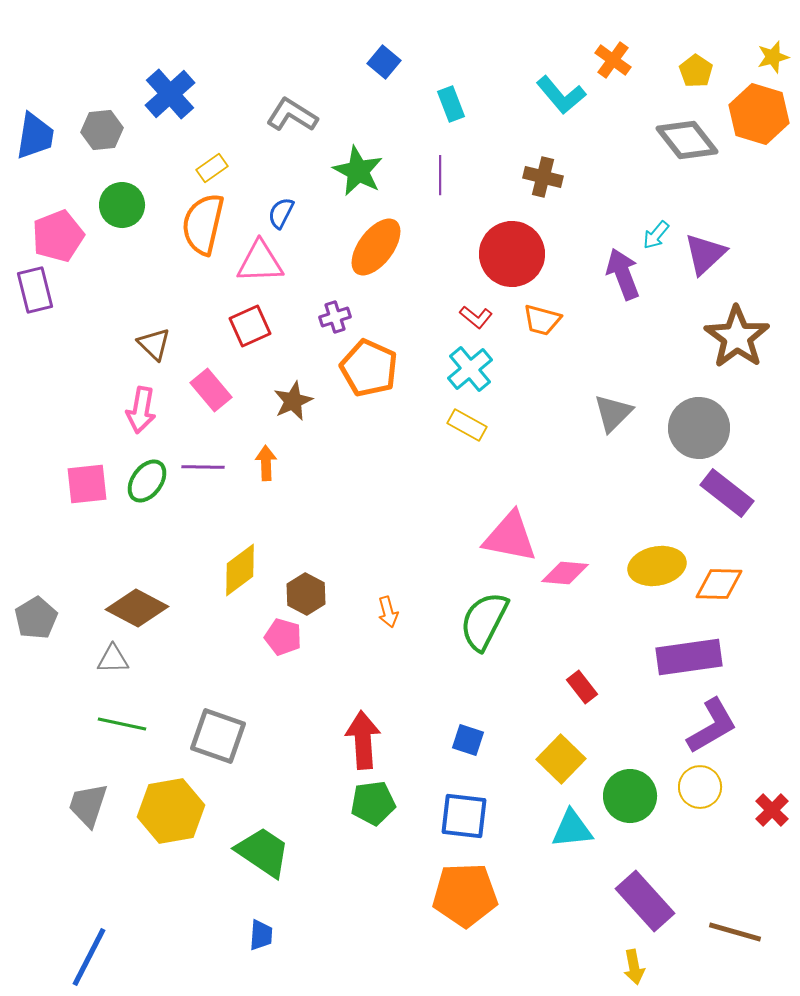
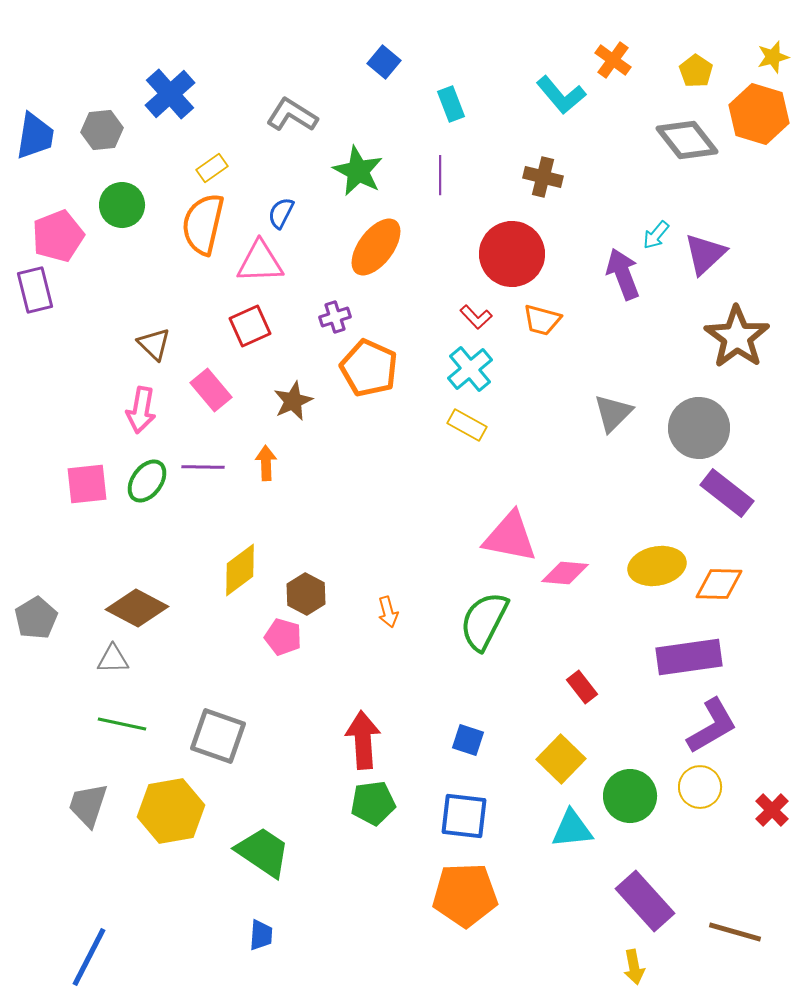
red L-shape at (476, 317): rotated 8 degrees clockwise
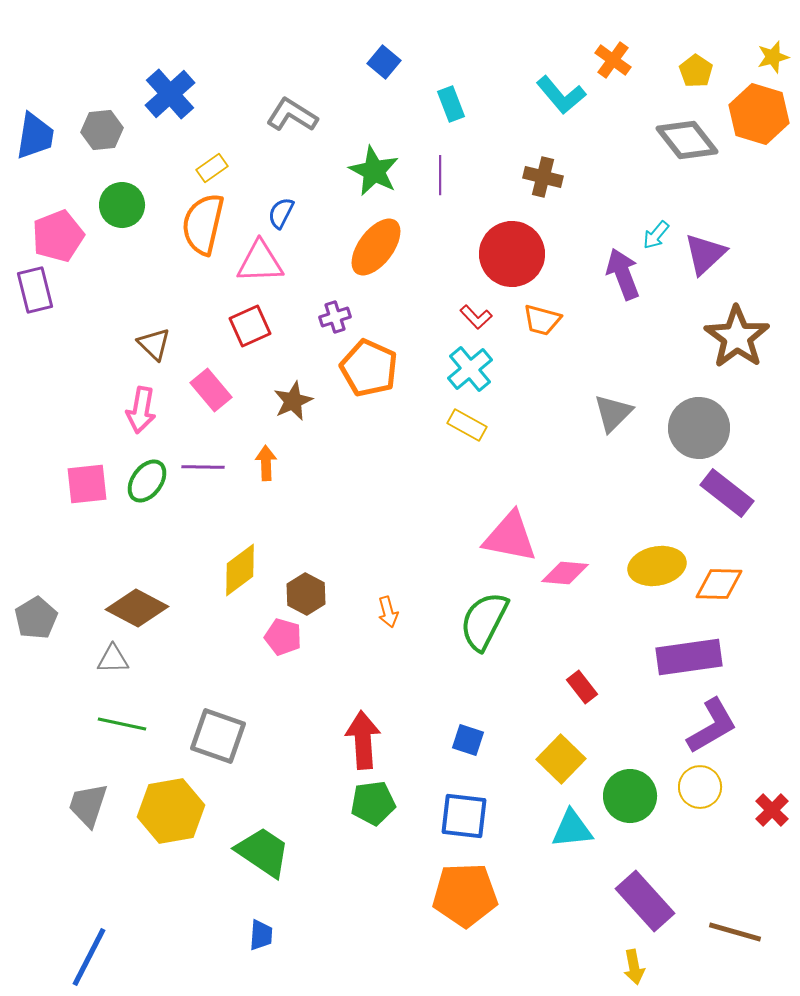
green star at (358, 171): moved 16 px right
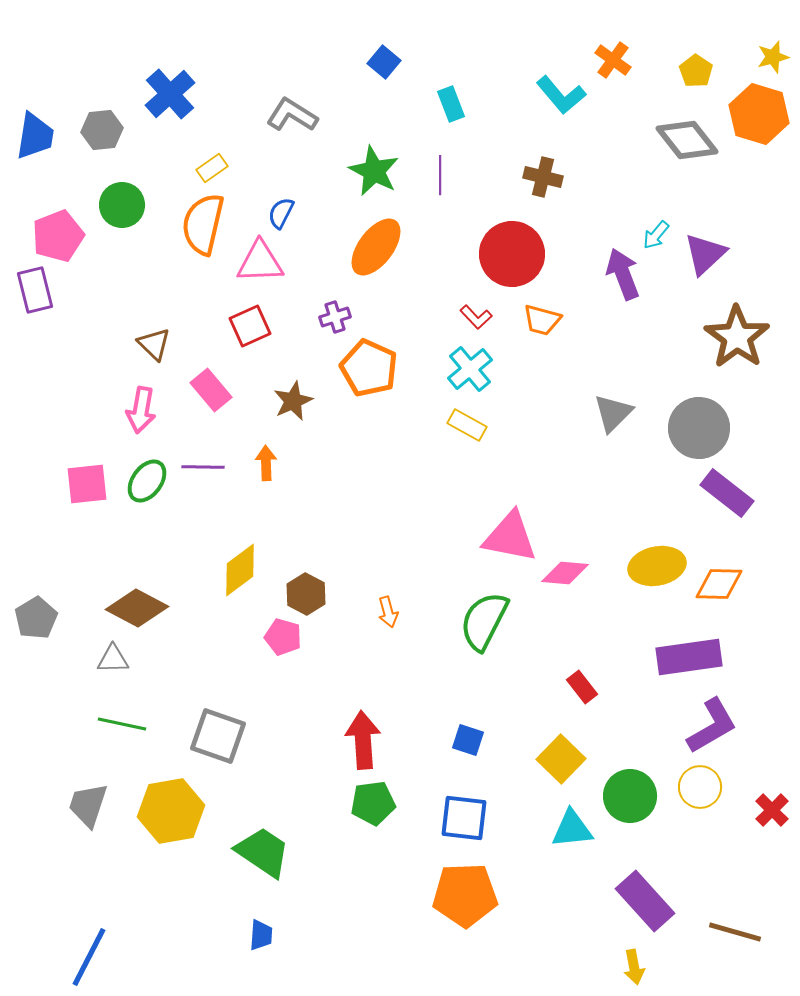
blue square at (464, 816): moved 2 px down
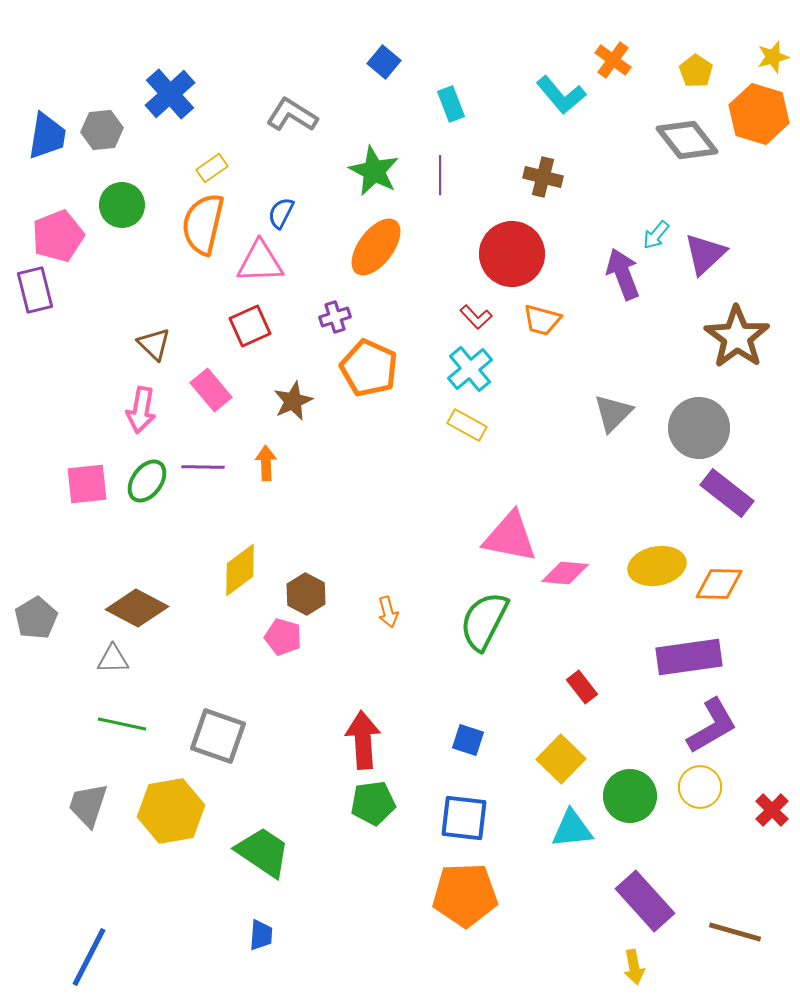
blue trapezoid at (35, 136): moved 12 px right
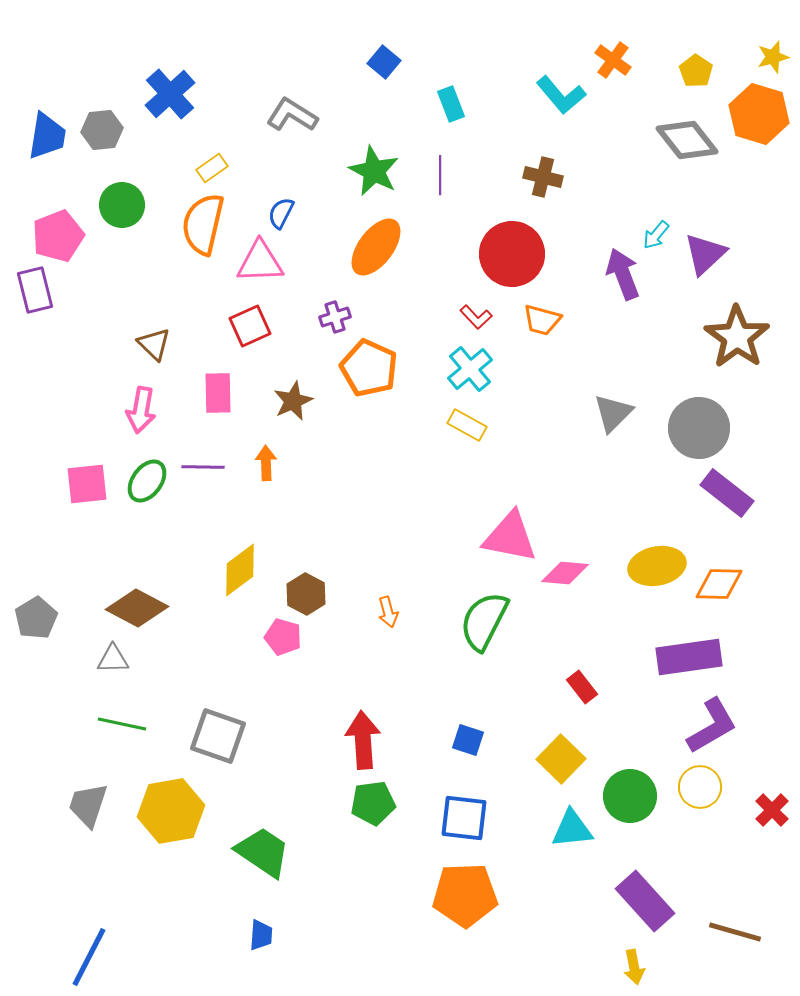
pink rectangle at (211, 390): moved 7 px right, 3 px down; rotated 39 degrees clockwise
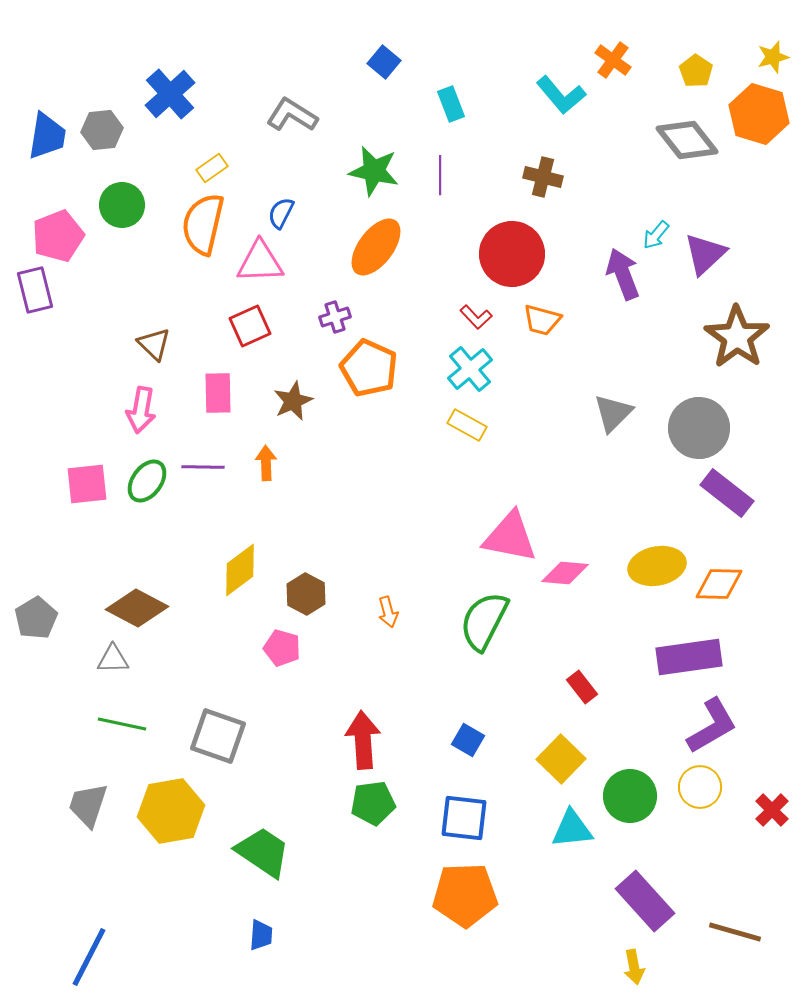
green star at (374, 171): rotated 15 degrees counterclockwise
pink pentagon at (283, 637): moved 1 px left, 11 px down
blue square at (468, 740): rotated 12 degrees clockwise
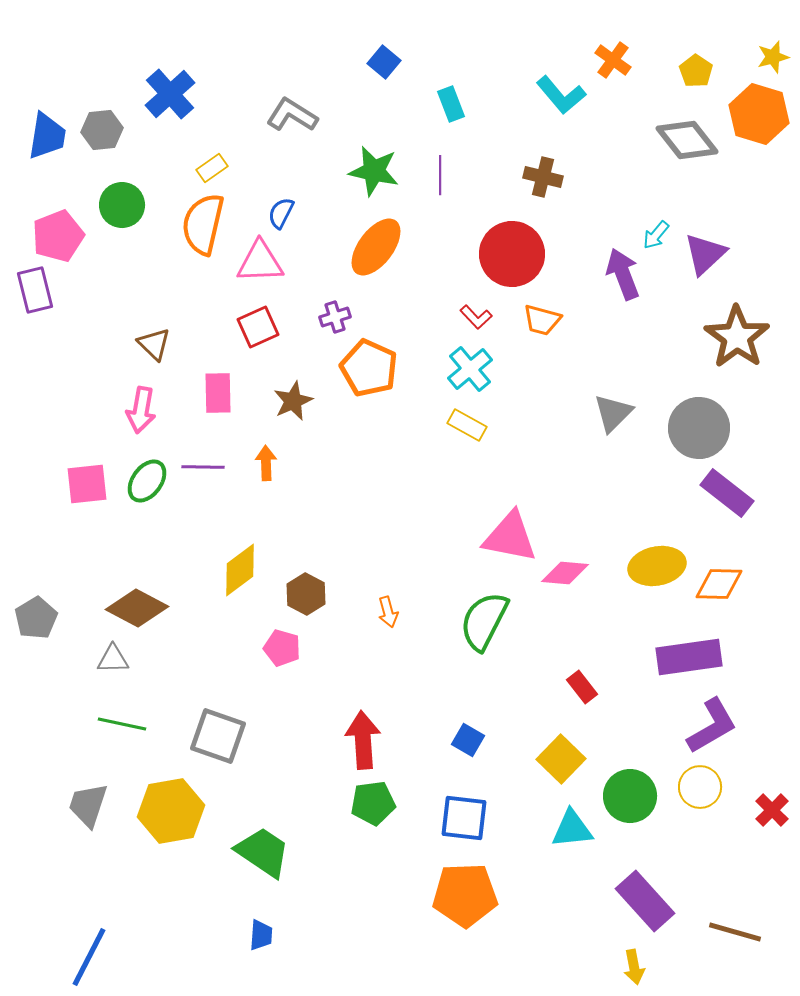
red square at (250, 326): moved 8 px right, 1 px down
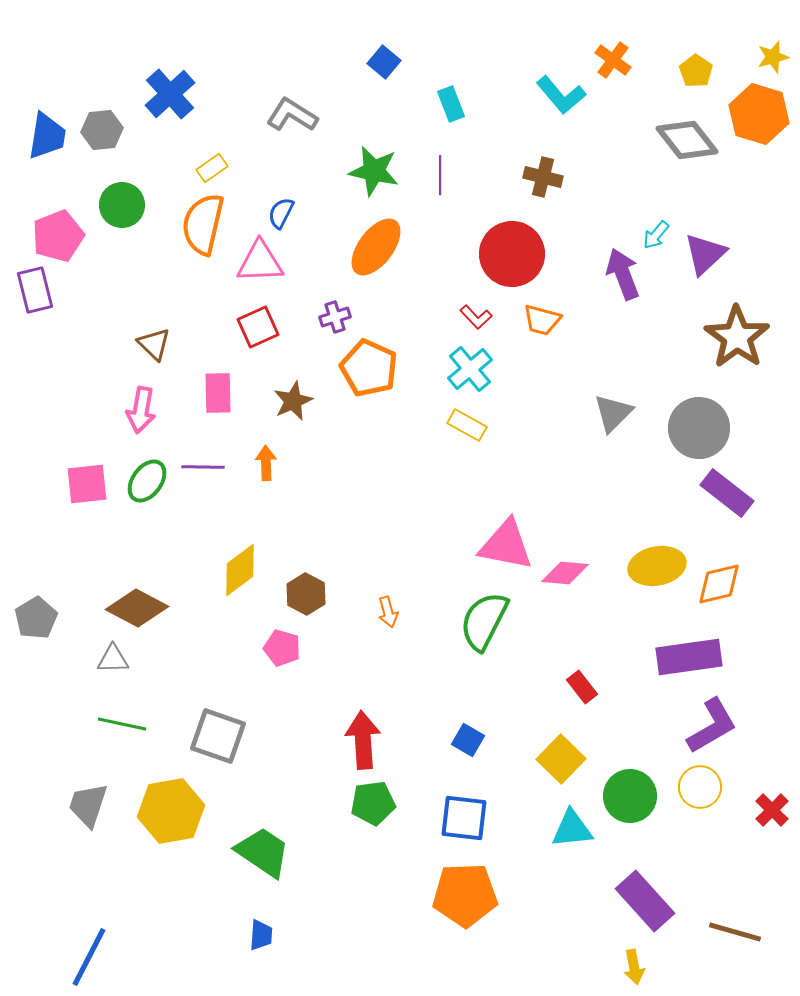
pink triangle at (510, 537): moved 4 px left, 8 px down
orange diamond at (719, 584): rotated 15 degrees counterclockwise
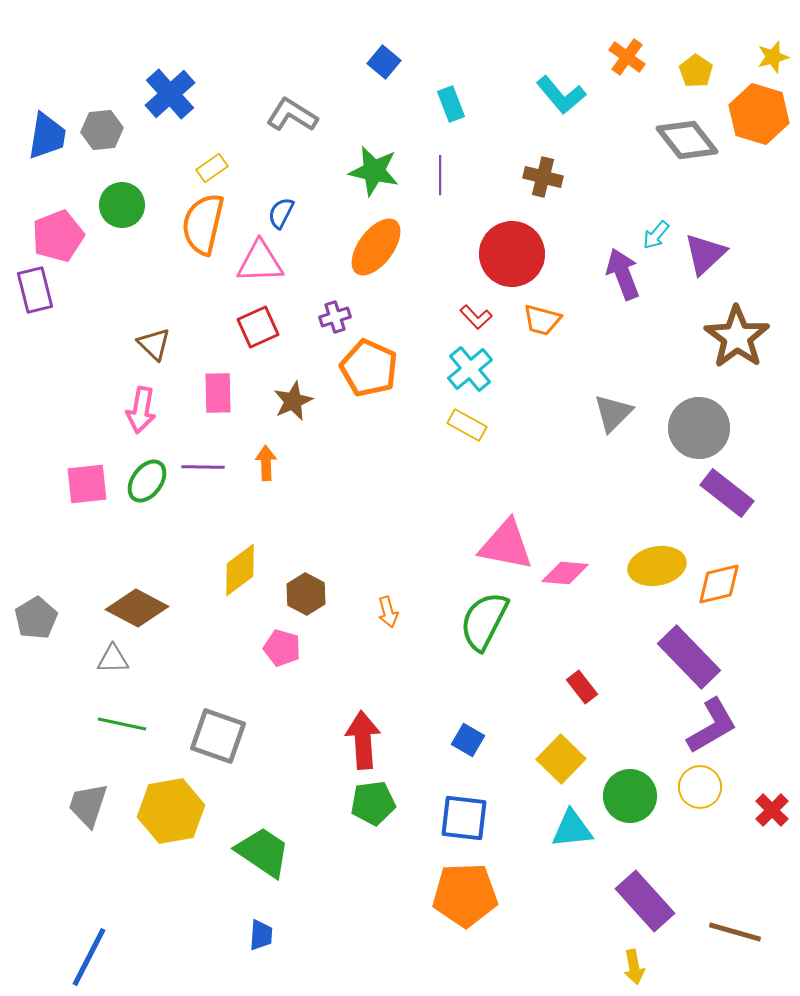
orange cross at (613, 60): moved 14 px right, 3 px up
purple rectangle at (689, 657): rotated 54 degrees clockwise
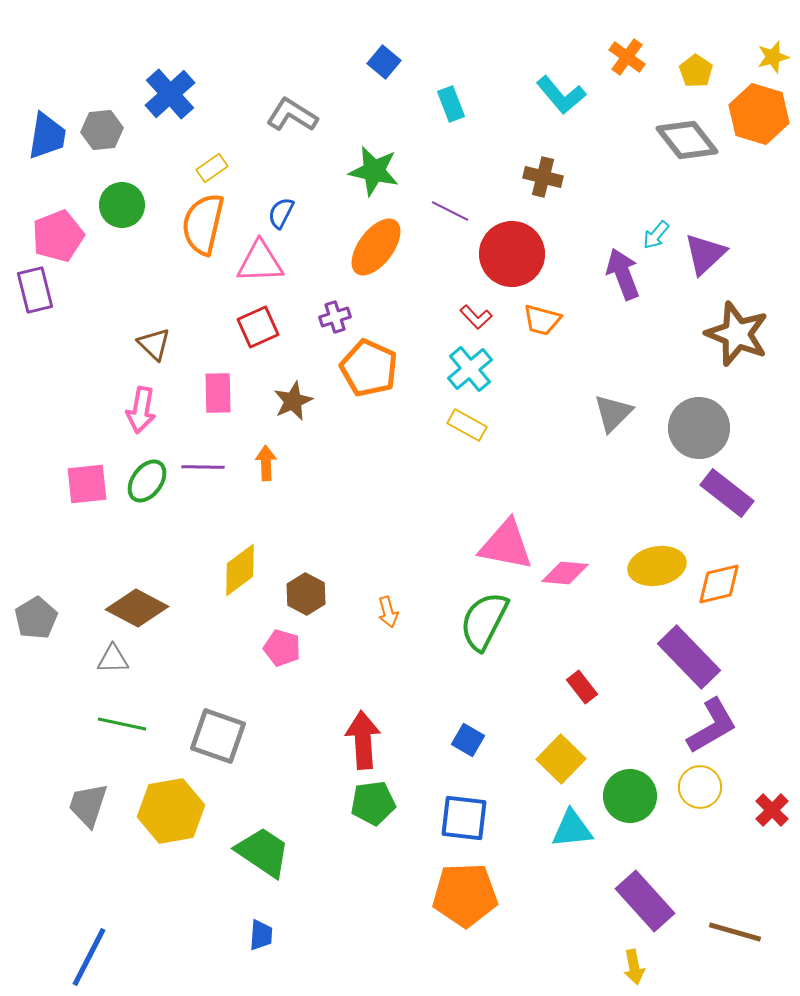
purple line at (440, 175): moved 10 px right, 36 px down; rotated 63 degrees counterclockwise
brown star at (737, 337): moved 3 px up; rotated 14 degrees counterclockwise
